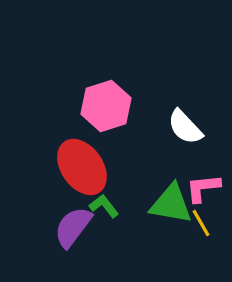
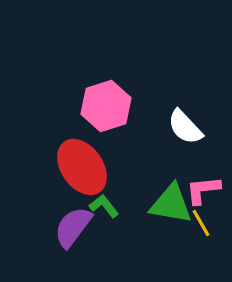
pink L-shape: moved 2 px down
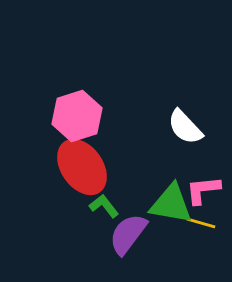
pink hexagon: moved 29 px left, 10 px down
yellow line: rotated 44 degrees counterclockwise
purple semicircle: moved 55 px right, 7 px down
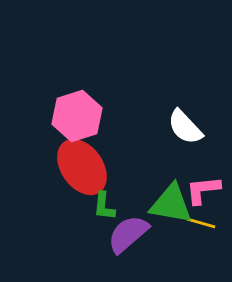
green L-shape: rotated 136 degrees counterclockwise
purple semicircle: rotated 12 degrees clockwise
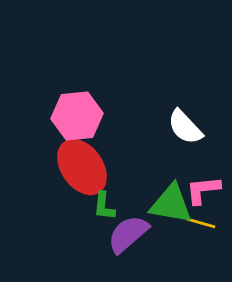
pink hexagon: rotated 12 degrees clockwise
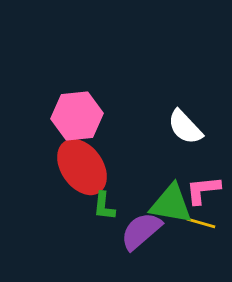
purple semicircle: moved 13 px right, 3 px up
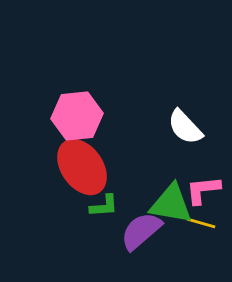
green L-shape: rotated 100 degrees counterclockwise
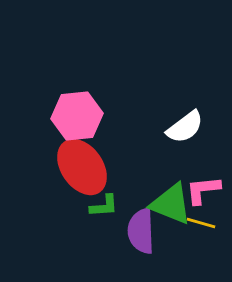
white semicircle: rotated 84 degrees counterclockwise
green triangle: rotated 12 degrees clockwise
purple semicircle: rotated 51 degrees counterclockwise
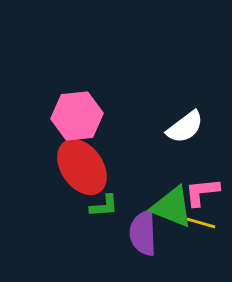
pink L-shape: moved 1 px left, 2 px down
green triangle: moved 1 px right, 3 px down
purple semicircle: moved 2 px right, 2 px down
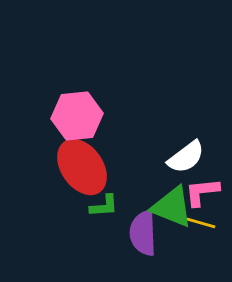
white semicircle: moved 1 px right, 30 px down
